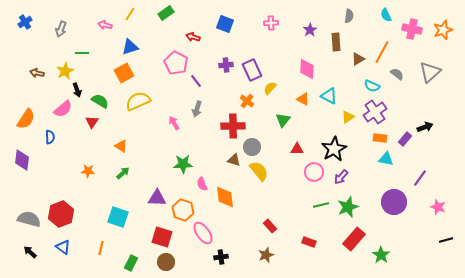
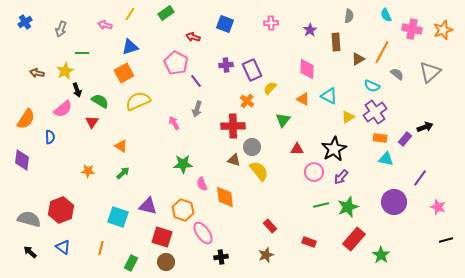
purple triangle at (157, 198): moved 9 px left, 8 px down; rotated 12 degrees clockwise
red hexagon at (61, 214): moved 4 px up
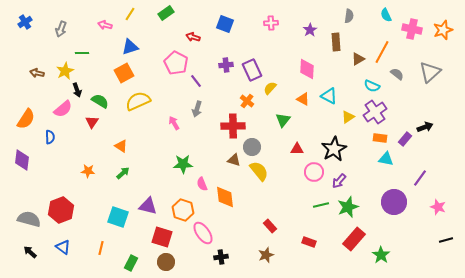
purple arrow at (341, 177): moved 2 px left, 4 px down
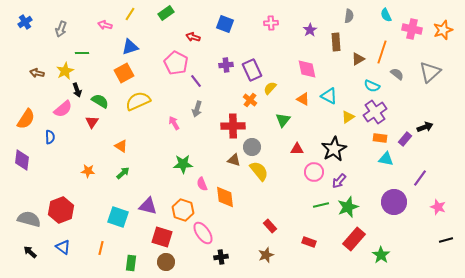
orange line at (382, 52): rotated 10 degrees counterclockwise
pink diamond at (307, 69): rotated 15 degrees counterclockwise
orange cross at (247, 101): moved 3 px right, 1 px up
green rectangle at (131, 263): rotated 21 degrees counterclockwise
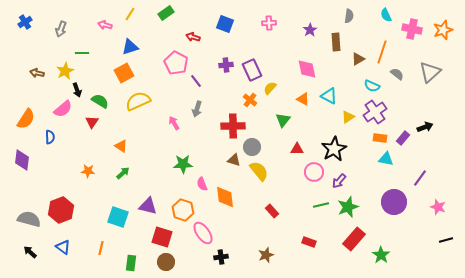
pink cross at (271, 23): moved 2 px left
purple rectangle at (405, 139): moved 2 px left, 1 px up
red rectangle at (270, 226): moved 2 px right, 15 px up
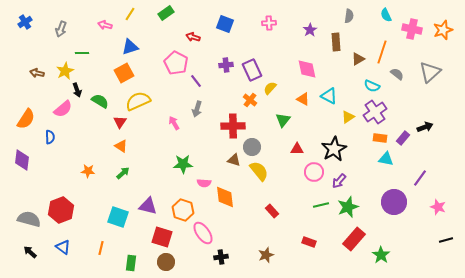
red triangle at (92, 122): moved 28 px right
pink semicircle at (202, 184): moved 2 px right, 1 px up; rotated 64 degrees counterclockwise
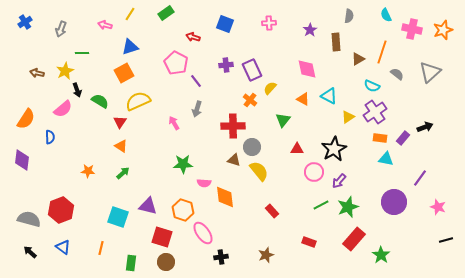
green line at (321, 205): rotated 14 degrees counterclockwise
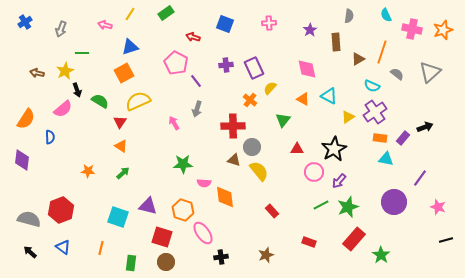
purple rectangle at (252, 70): moved 2 px right, 2 px up
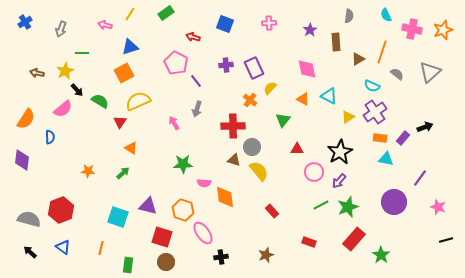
black arrow at (77, 90): rotated 24 degrees counterclockwise
orange triangle at (121, 146): moved 10 px right, 2 px down
black star at (334, 149): moved 6 px right, 3 px down
green rectangle at (131, 263): moved 3 px left, 2 px down
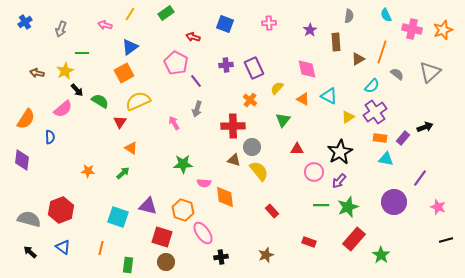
blue triangle at (130, 47): rotated 18 degrees counterclockwise
cyan semicircle at (372, 86): rotated 70 degrees counterclockwise
yellow semicircle at (270, 88): moved 7 px right
green line at (321, 205): rotated 28 degrees clockwise
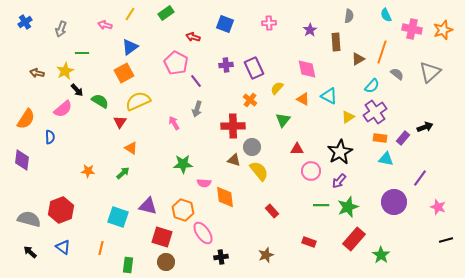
pink circle at (314, 172): moved 3 px left, 1 px up
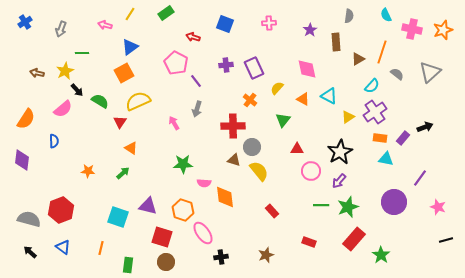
blue semicircle at (50, 137): moved 4 px right, 4 px down
